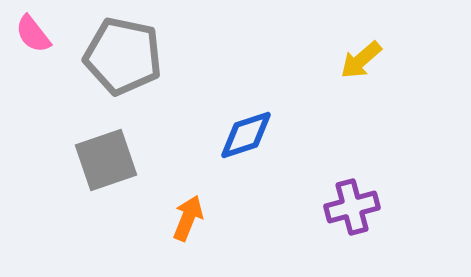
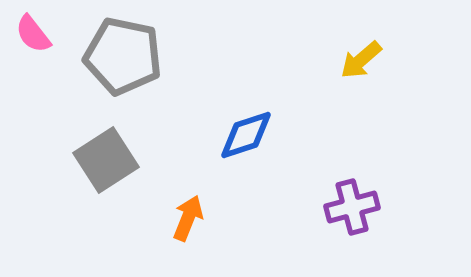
gray square: rotated 14 degrees counterclockwise
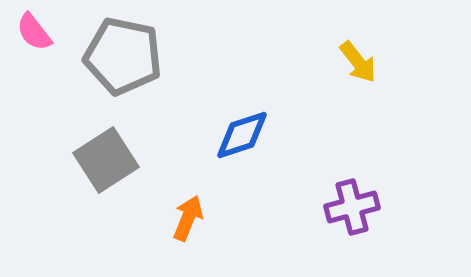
pink semicircle: moved 1 px right, 2 px up
yellow arrow: moved 3 px left, 2 px down; rotated 87 degrees counterclockwise
blue diamond: moved 4 px left
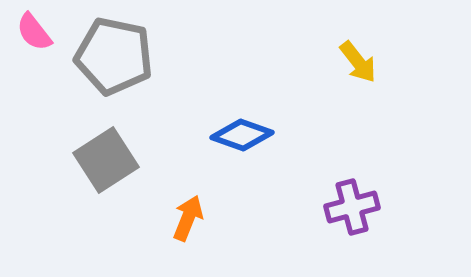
gray pentagon: moved 9 px left
blue diamond: rotated 38 degrees clockwise
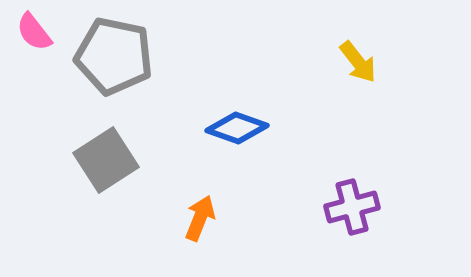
blue diamond: moved 5 px left, 7 px up
orange arrow: moved 12 px right
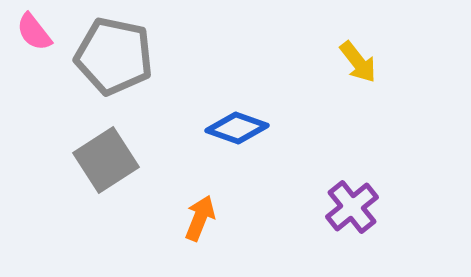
purple cross: rotated 24 degrees counterclockwise
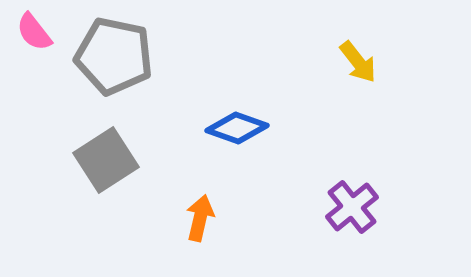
orange arrow: rotated 9 degrees counterclockwise
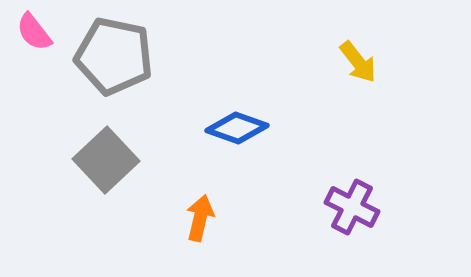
gray square: rotated 10 degrees counterclockwise
purple cross: rotated 24 degrees counterclockwise
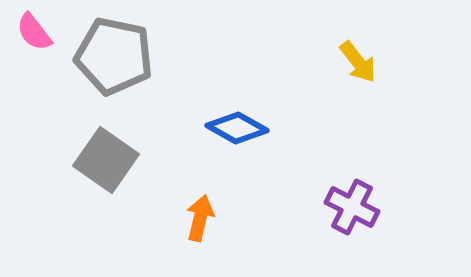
blue diamond: rotated 10 degrees clockwise
gray square: rotated 12 degrees counterclockwise
